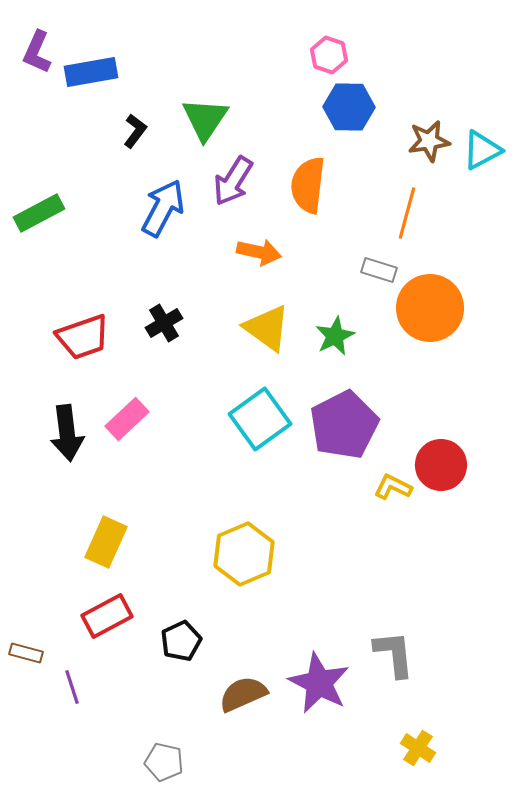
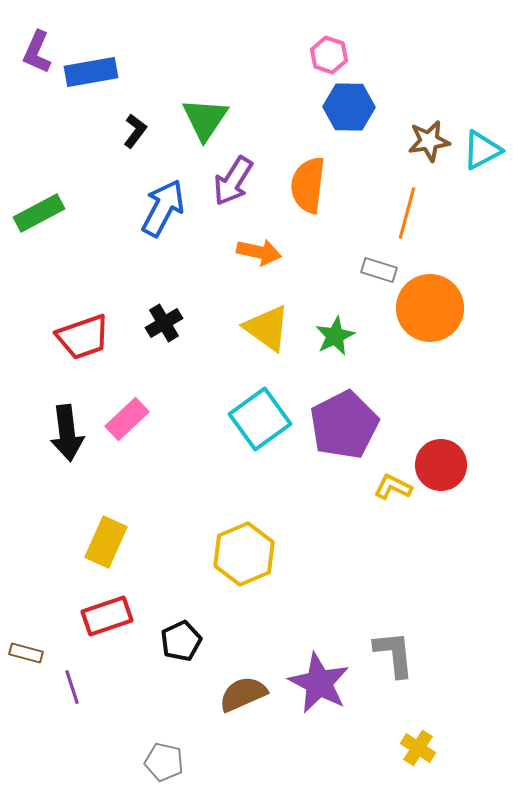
red rectangle: rotated 9 degrees clockwise
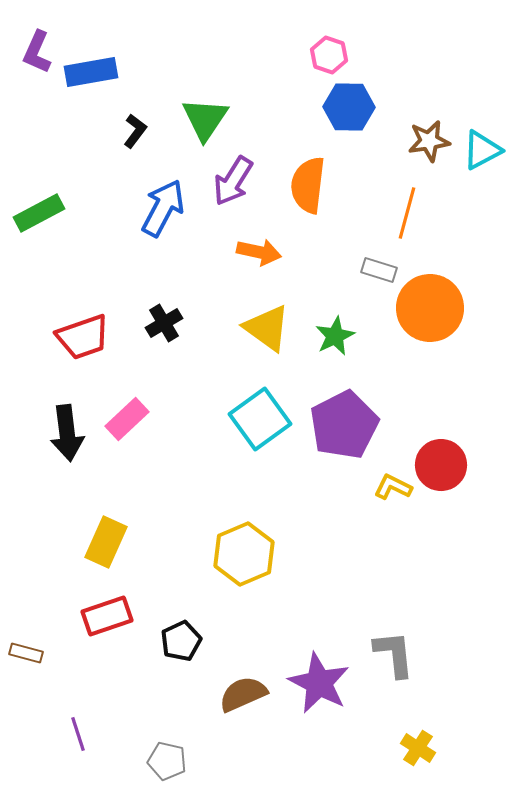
purple line: moved 6 px right, 47 px down
gray pentagon: moved 3 px right, 1 px up
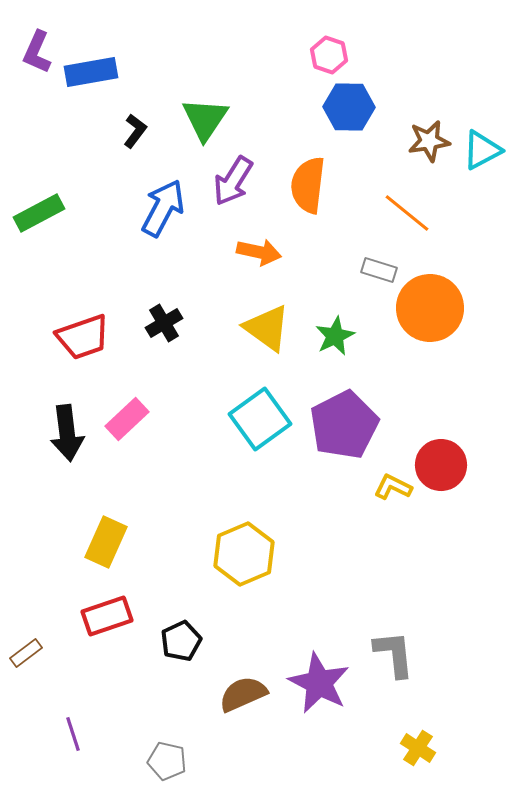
orange line: rotated 66 degrees counterclockwise
brown rectangle: rotated 52 degrees counterclockwise
purple line: moved 5 px left
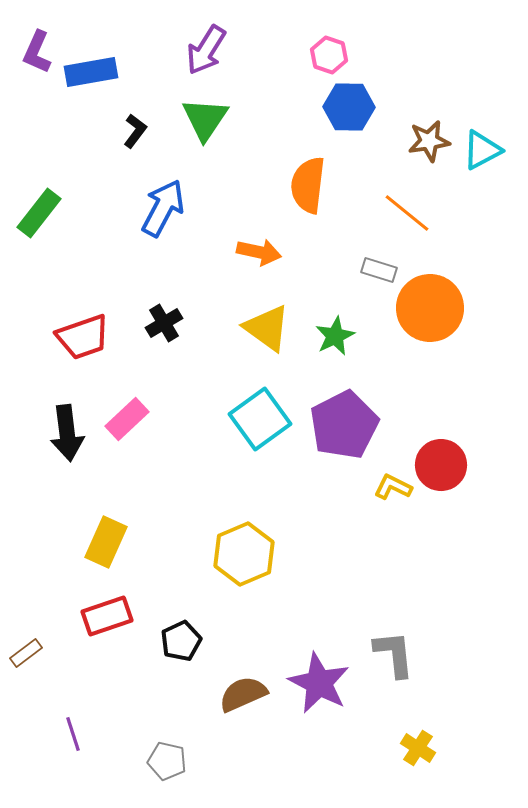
purple arrow: moved 27 px left, 131 px up
green rectangle: rotated 24 degrees counterclockwise
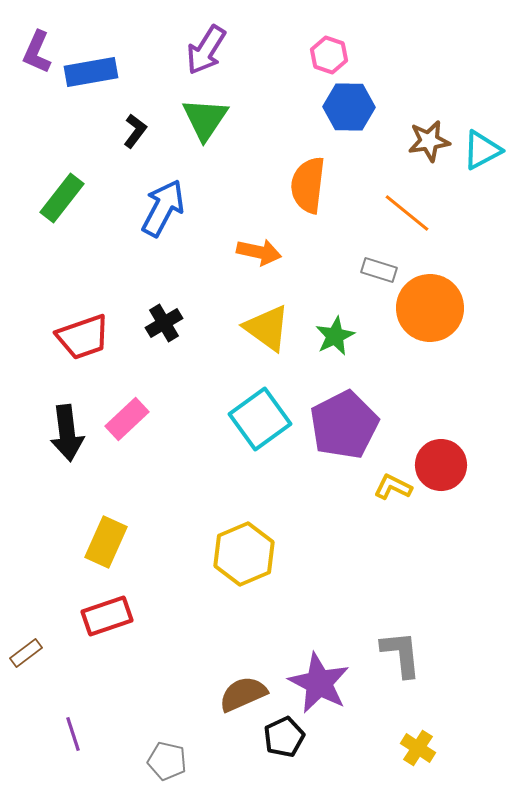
green rectangle: moved 23 px right, 15 px up
black pentagon: moved 103 px right, 96 px down
gray L-shape: moved 7 px right
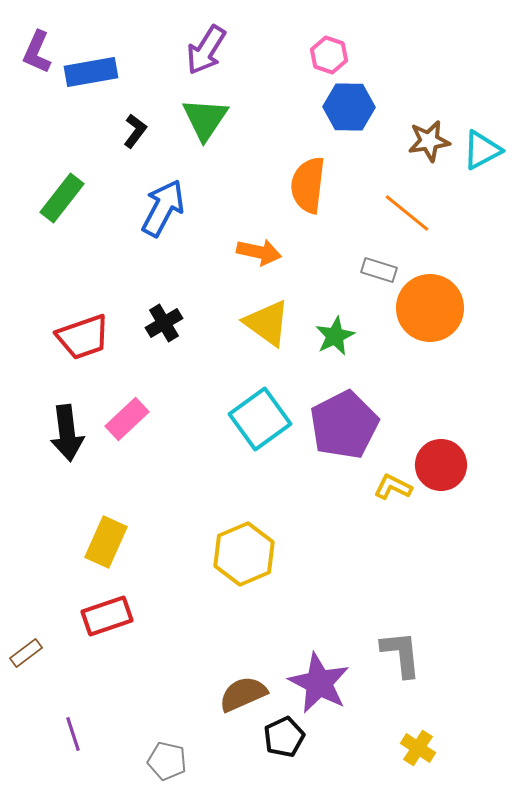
yellow triangle: moved 5 px up
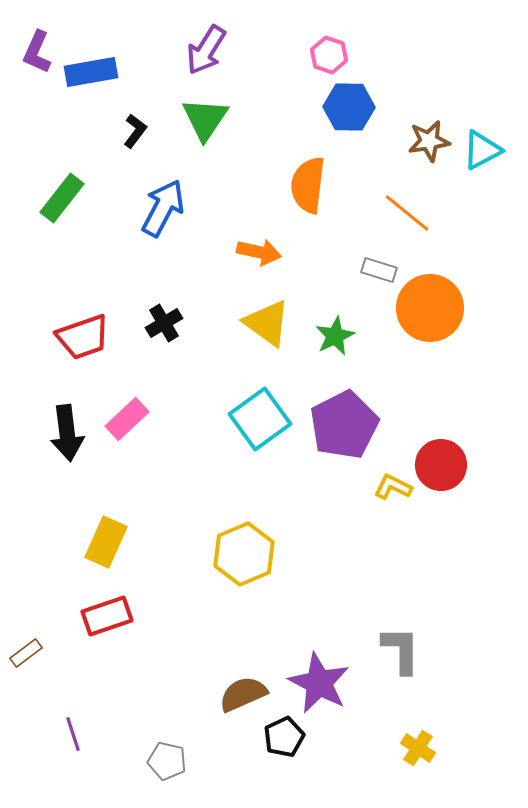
gray L-shape: moved 4 px up; rotated 6 degrees clockwise
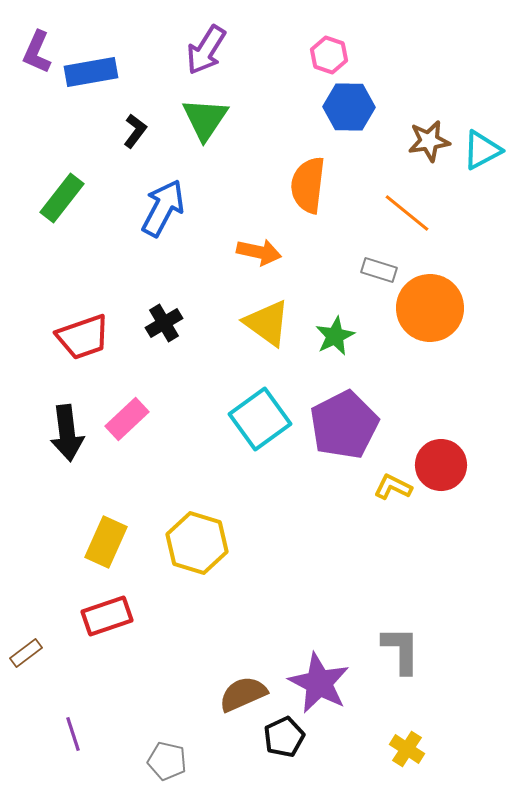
yellow hexagon: moved 47 px left, 11 px up; rotated 20 degrees counterclockwise
yellow cross: moved 11 px left, 1 px down
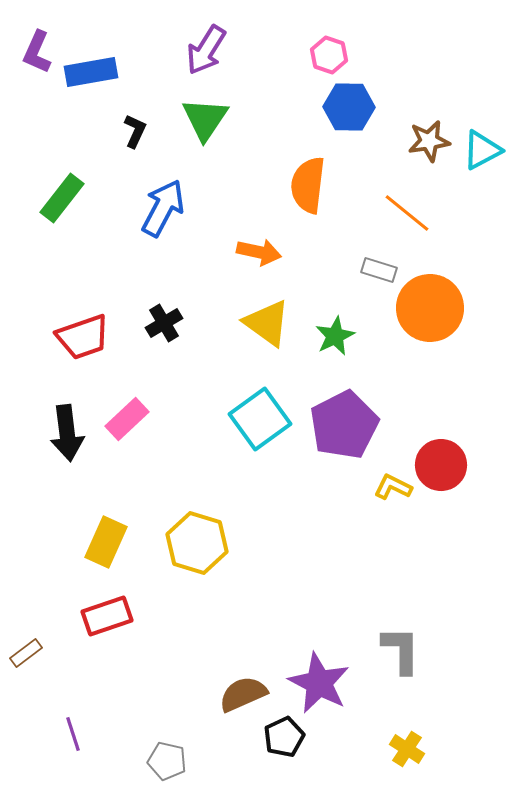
black L-shape: rotated 12 degrees counterclockwise
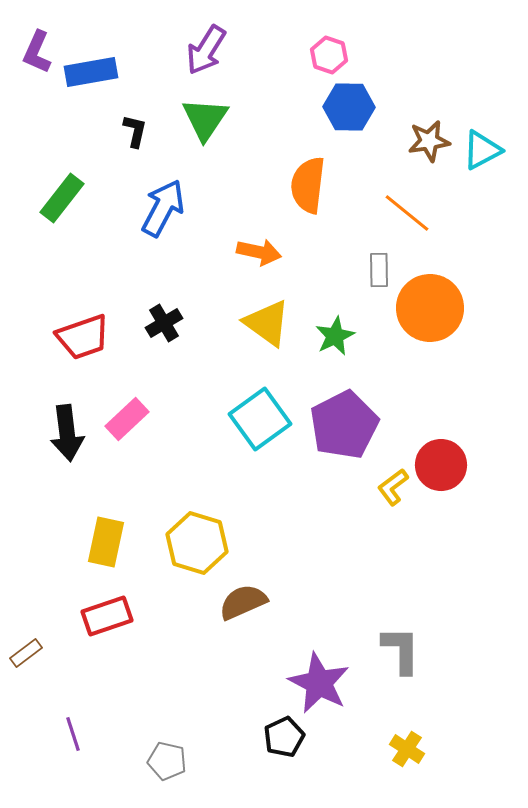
black L-shape: rotated 12 degrees counterclockwise
gray rectangle: rotated 72 degrees clockwise
yellow L-shape: rotated 63 degrees counterclockwise
yellow rectangle: rotated 12 degrees counterclockwise
brown semicircle: moved 92 px up
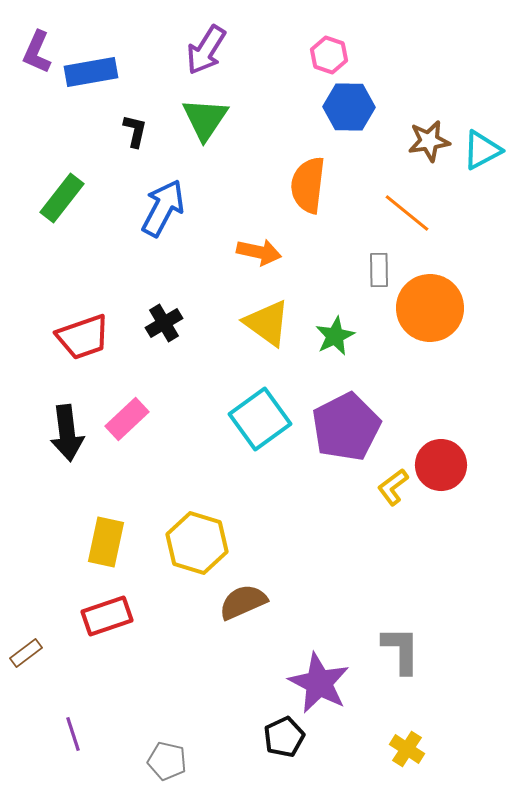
purple pentagon: moved 2 px right, 2 px down
